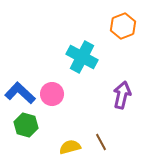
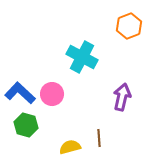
orange hexagon: moved 6 px right
purple arrow: moved 2 px down
brown line: moved 2 px left, 4 px up; rotated 24 degrees clockwise
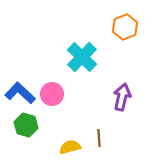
orange hexagon: moved 4 px left, 1 px down
cyan cross: rotated 16 degrees clockwise
